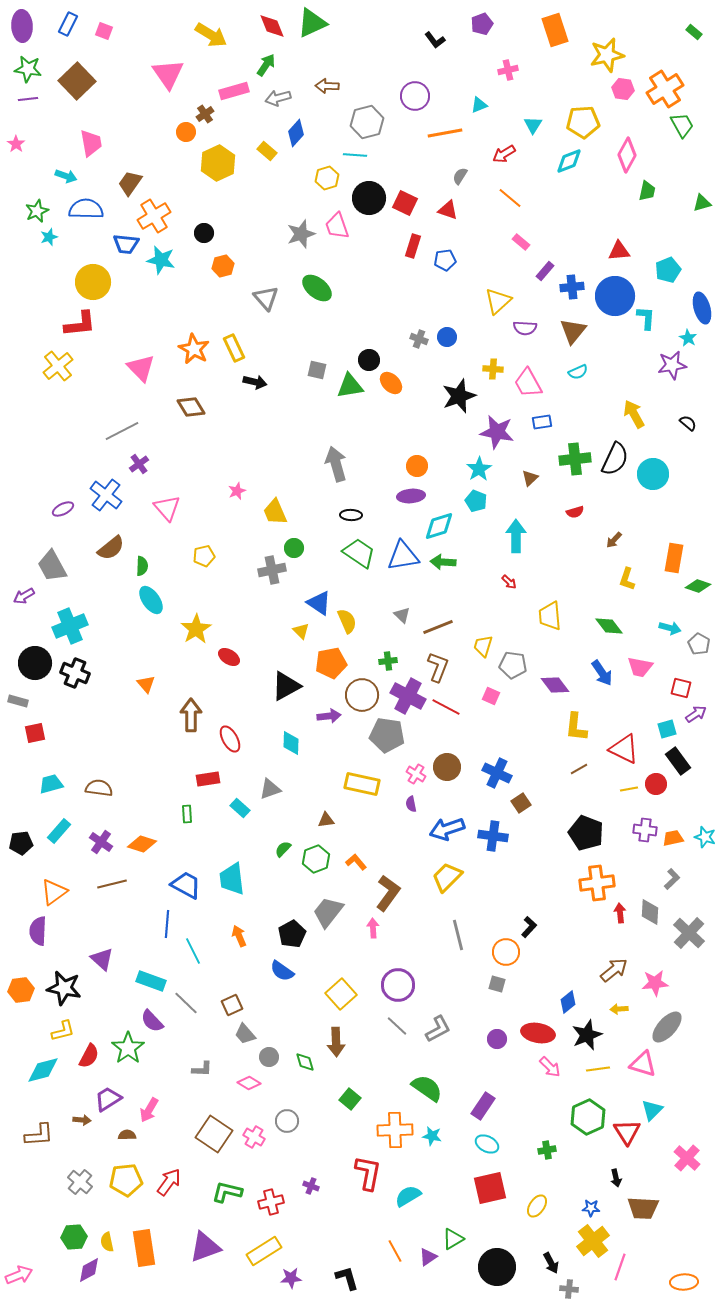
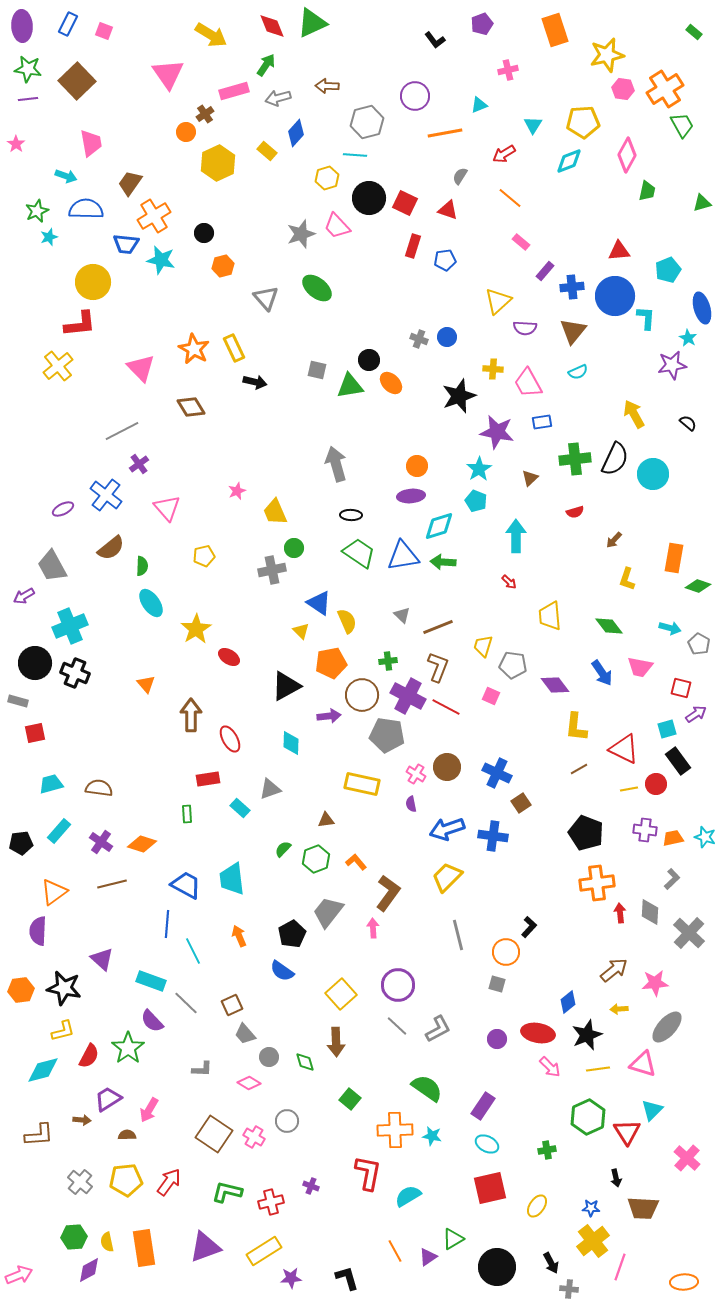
pink trapezoid at (337, 226): rotated 24 degrees counterclockwise
cyan ellipse at (151, 600): moved 3 px down
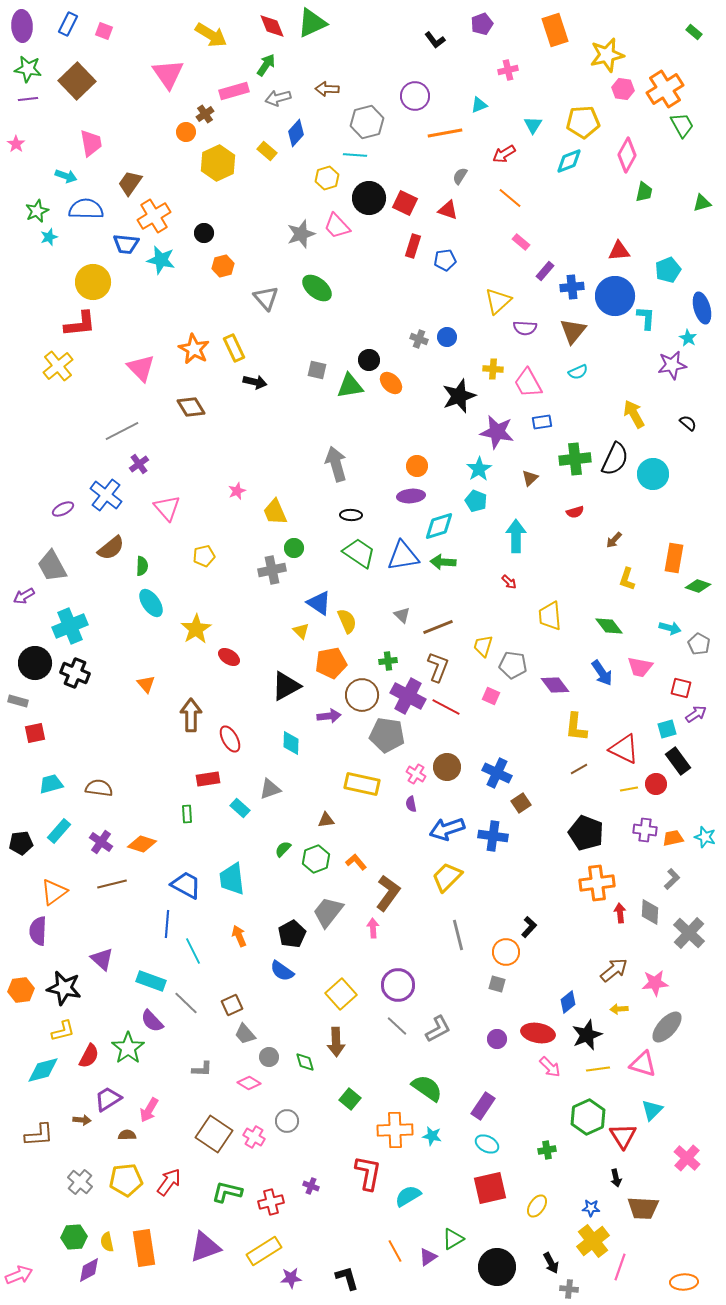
brown arrow at (327, 86): moved 3 px down
green trapezoid at (647, 191): moved 3 px left, 1 px down
red triangle at (627, 1132): moved 4 px left, 4 px down
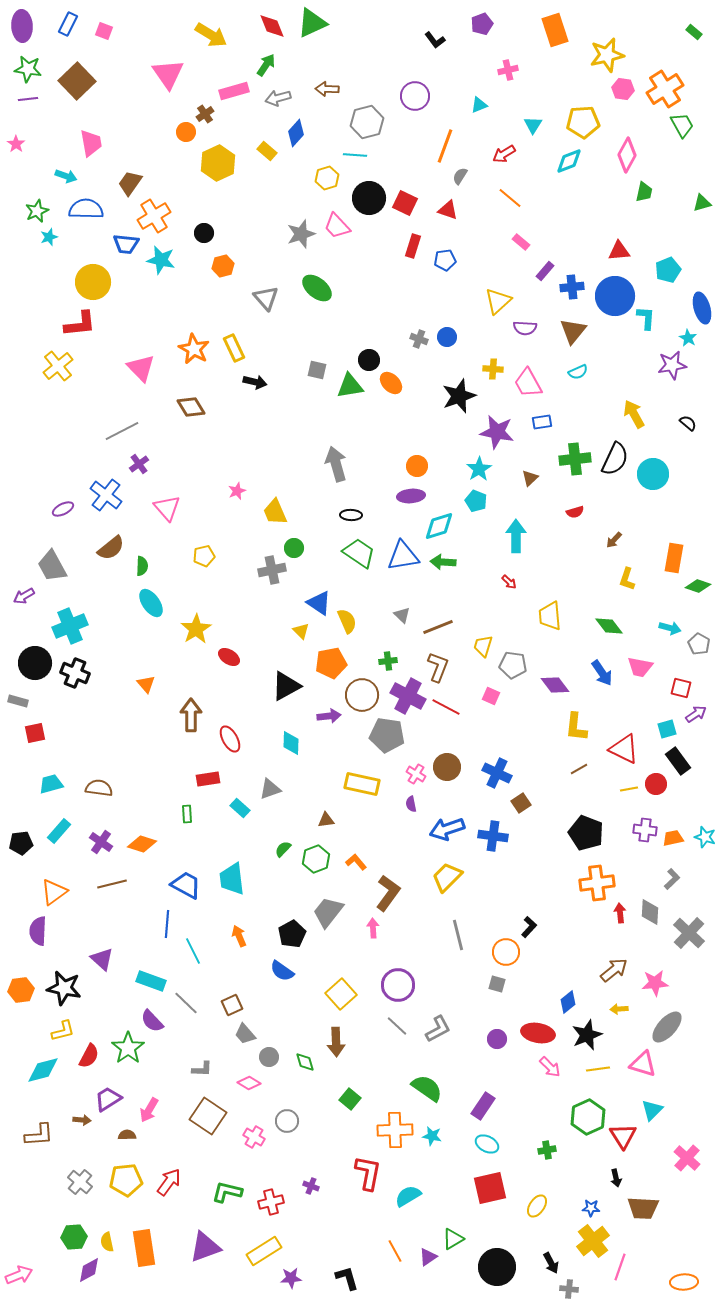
orange line at (445, 133): moved 13 px down; rotated 60 degrees counterclockwise
brown square at (214, 1134): moved 6 px left, 18 px up
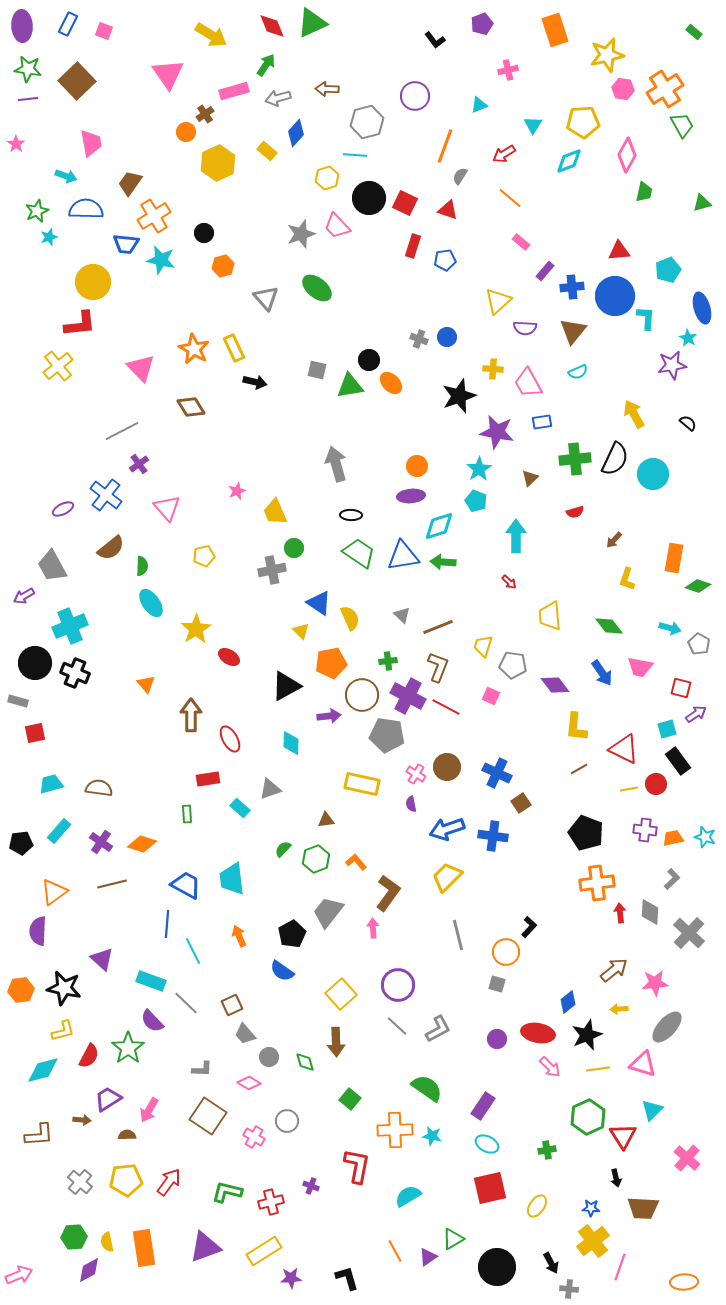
yellow semicircle at (347, 621): moved 3 px right, 3 px up
red L-shape at (368, 1173): moved 11 px left, 7 px up
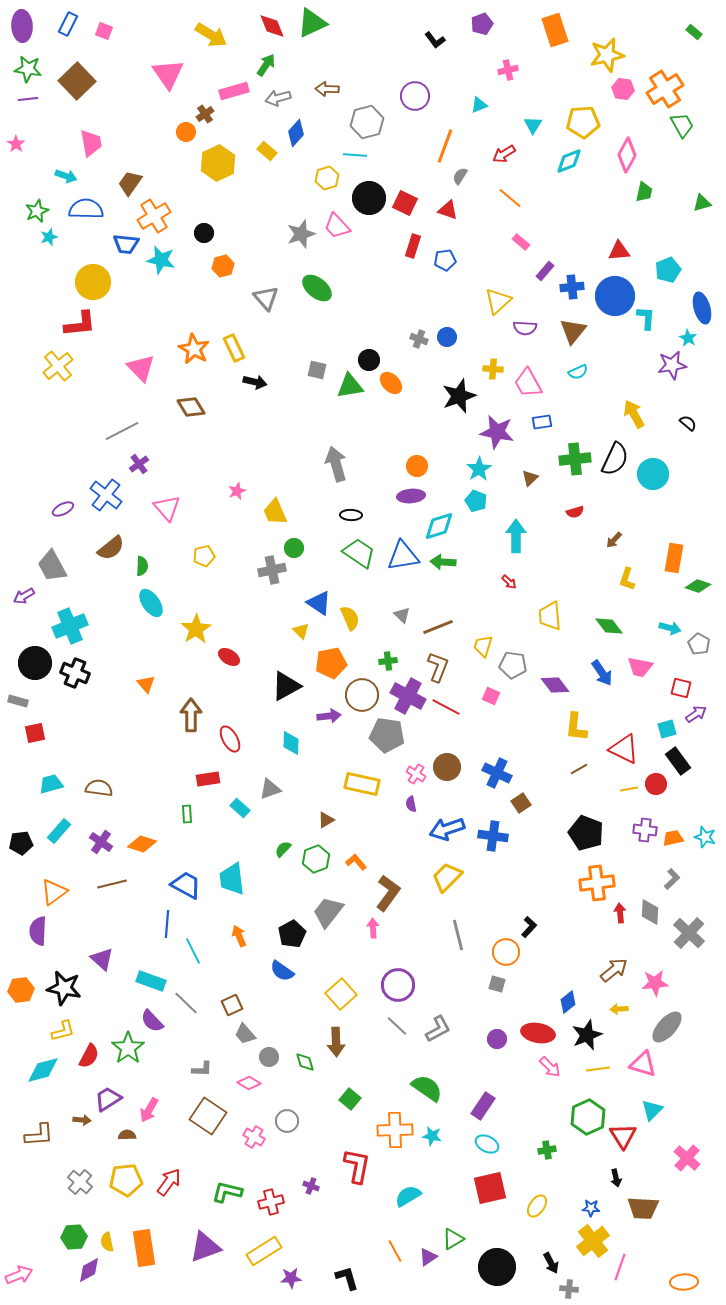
brown triangle at (326, 820): rotated 24 degrees counterclockwise
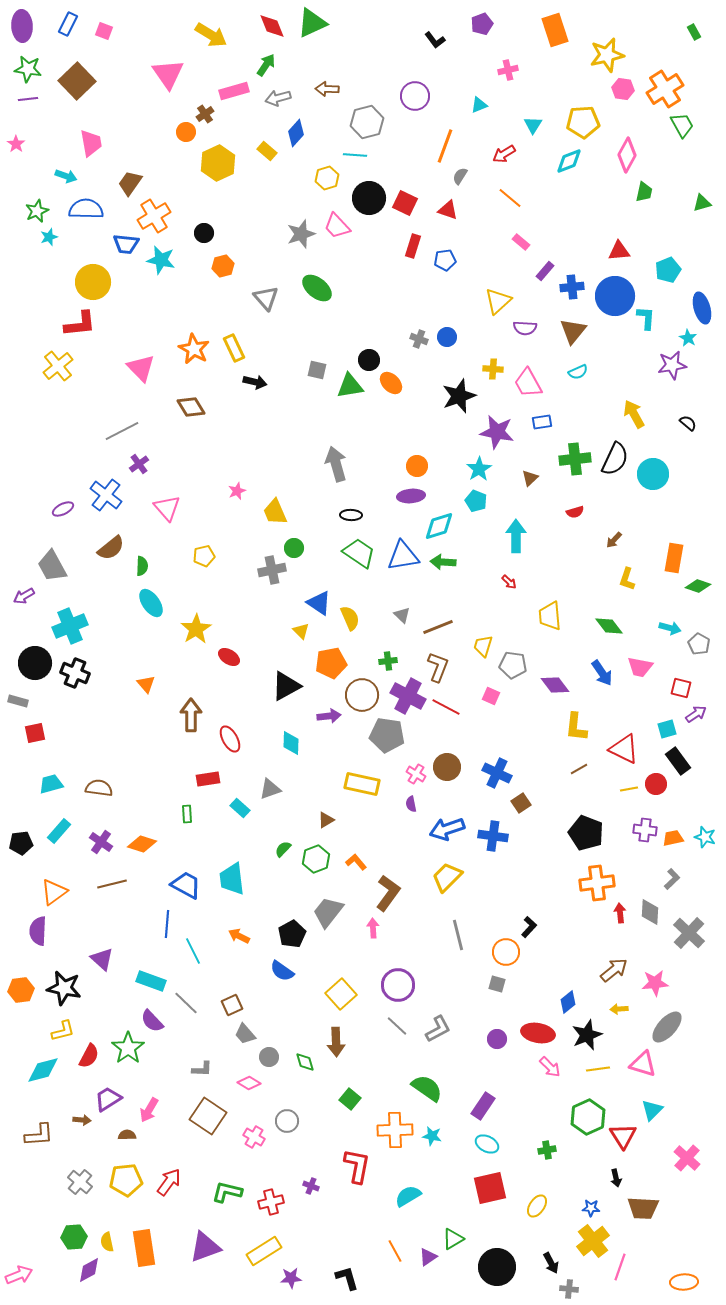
green rectangle at (694, 32): rotated 21 degrees clockwise
orange arrow at (239, 936): rotated 40 degrees counterclockwise
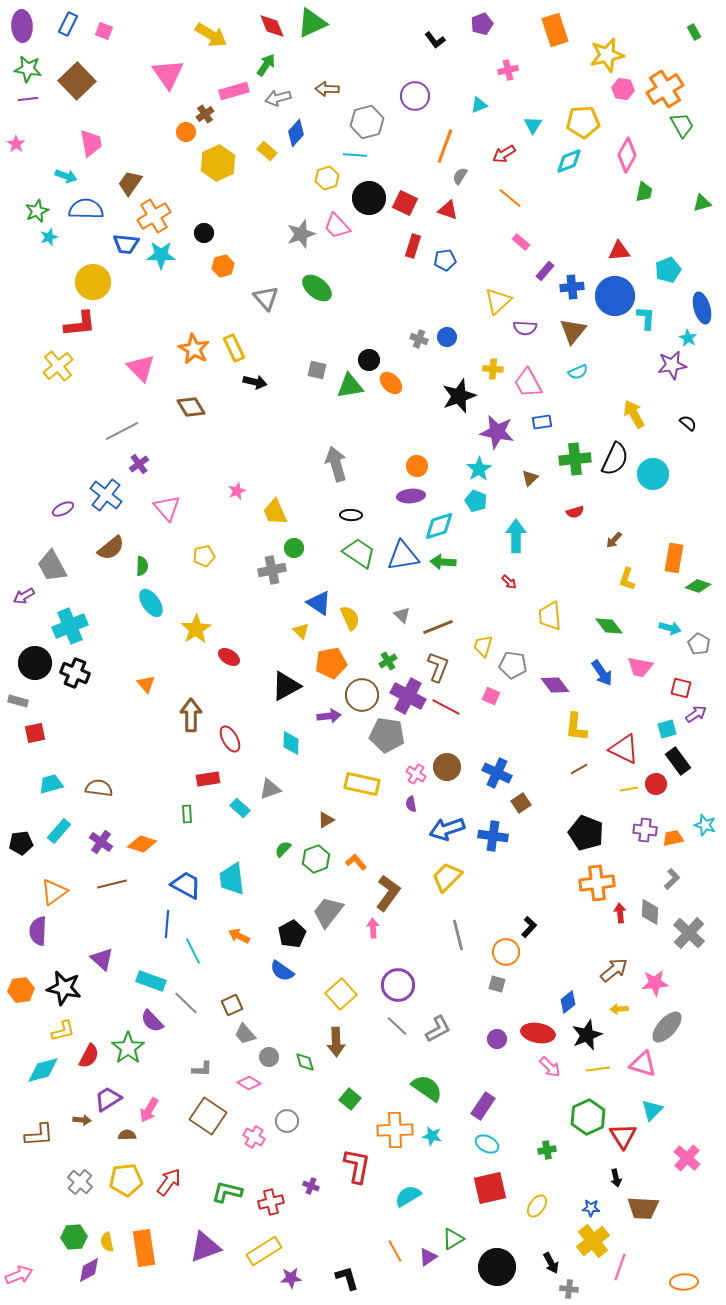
cyan star at (161, 260): moved 5 px up; rotated 12 degrees counterclockwise
green cross at (388, 661): rotated 24 degrees counterclockwise
cyan star at (705, 837): moved 12 px up
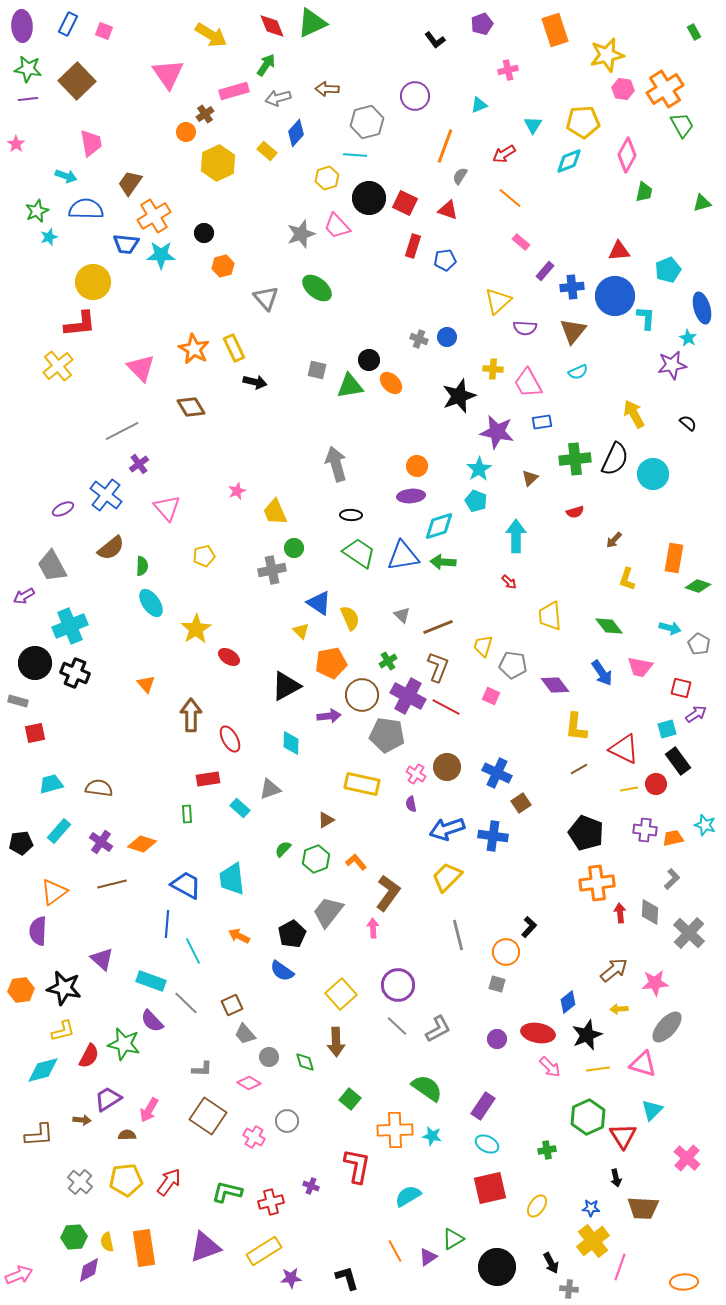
green star at (128, 1048): moved 4 px left, 4 px up; rotated 24 degrees counterclockwise
